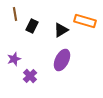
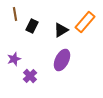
orange rectangle: moved 1 px down; rotated 65 degrees counterclockwise
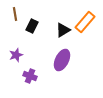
black triangle: moved 2 px right
purple star: moved 2 px right, 4 px up
purple cross: rotated 24 degrees counterclockwise
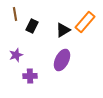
purple cross: rotated 24 degrees counterclockwise
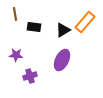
black rectangle: moved 2 px right, 1 px down; rotated 72 degrees clockwise
purple star: rotated 24 degrees clockwise
purple cross: rotated 16 degrees counterclockwise
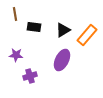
orange rectangle: moved 2 px right, 13 px down
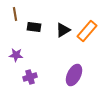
orange rectangle: moved 4 px up
purple ellipse: moved 12 px right, 15 px down
purple cross: moved 1 px down
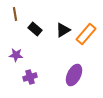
black rectangle: moved 1 px right, 2 px down; rotated 32 degrees clockwise
orange rectangle: moved 1 px left, 3 px down
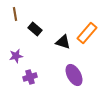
black triangle: moved 12 px down; rotated 49 degrees clockwise
orange rectangle: moved 1 px right, 1 px up
purple star: moved 1 px down; rotated 16 degrees counterclockwise
purple ellipse: rotated 55 degrees counterclockwise
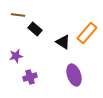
brown line: moved 3 px right, 1 px down; rotated 72 degrees counterclockwise
black triangle: rotated 14 degrees clockwise
purple ellipse: rotated 10 degrees clockwise
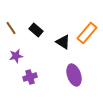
brown line: moved 7 px left, 13 px down; rotated 48 degrees clockwise
black rectangle: moved 1 px right, 1 px down
